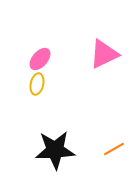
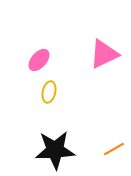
pink ellipse: moved 1 px left, 1 px down
yellow ellipse: moved 12 px right, 8 px down
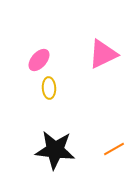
pink triangle: moved 1 px left
yellow ellipse: moved 4 px up; rotated 15 degrees counterclockwise
black star: rotated 9 degrees clockwise
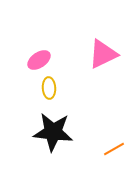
pink ellipse: rotated 15 degrees clockwise
black star: moved 2 px left, 18 px up
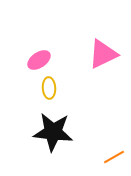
orange line: moved 8 px down
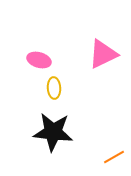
pink ellipse: rotated 50 degrees clockwise
yellow ellipse: moved 5 px right
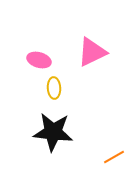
pink triangle: moved 11 px left, 2 px up
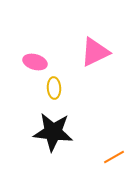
pink triangle: moved 3 px right
pink ellipse: moved 4 px left, 2 px down
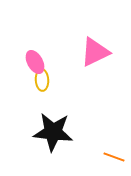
pink ellipse: rotated 45 degrees clockwise
yellow ellipse: moved 12 px left, 8 px up
orange line: rotated 50 degrees clockwise
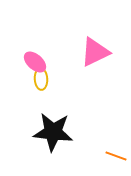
pink ellipse: rotated 20 degrees counterclockwise
yellow ellipse: moved 1 px left, 1 px up
orange line: moved 2 px right, 1 px up
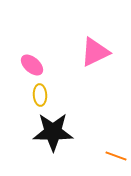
pink ellipse: moved 3 px left, 3 px down
yellow ellipse: moved 1 px left, 16 px down
black star: rotated 6 degrees counterclockwise
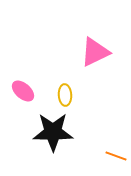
pink ellipse: moved 9 px left, 26 px down
yellow ellipse: moved 25 px right
